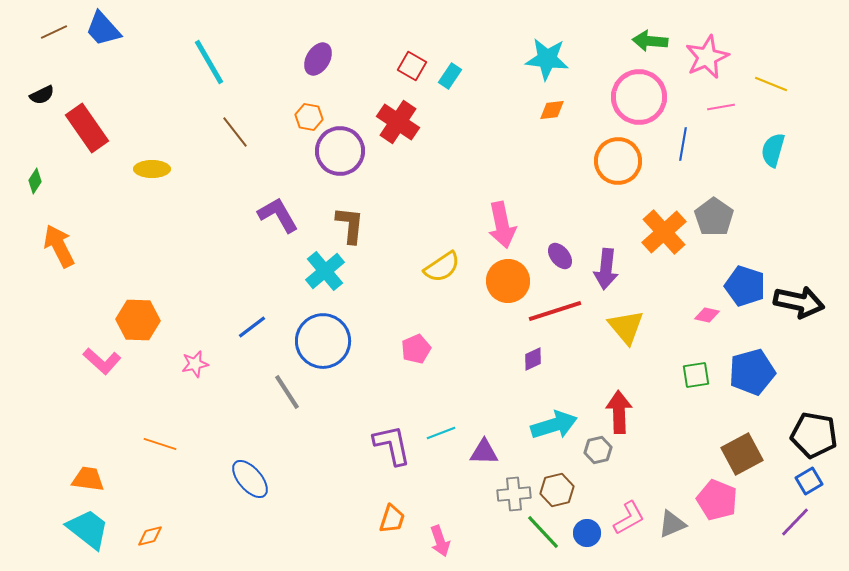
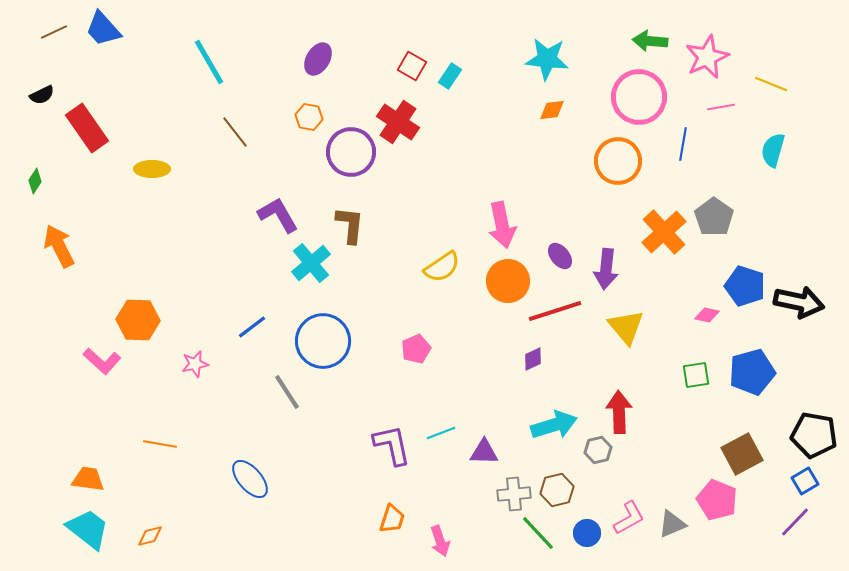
purple circle at (340, 151): moved 11 px right, 1 px down
cyan cross at (325, 271): moved 14 px left, 8 px up
orange line at (160, 444): rotated 8 degrees counterclockwise
blue square at (809, 481): moved 4 px left
green line at (543, 532): moved 5 px left, 1 px down
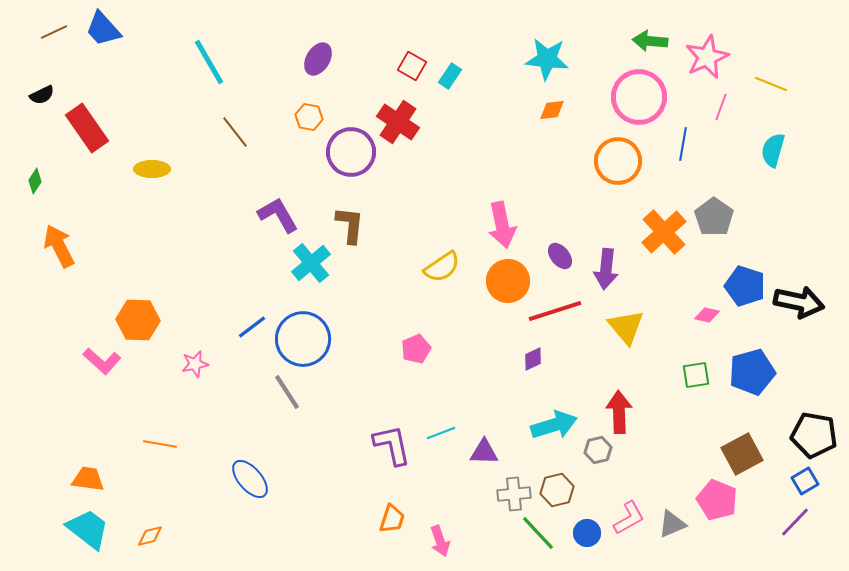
pink line at (721, 107): rotated 60 degrees counterclockwise
blue circle at (323, 341): moved 20 px left, 2 px up
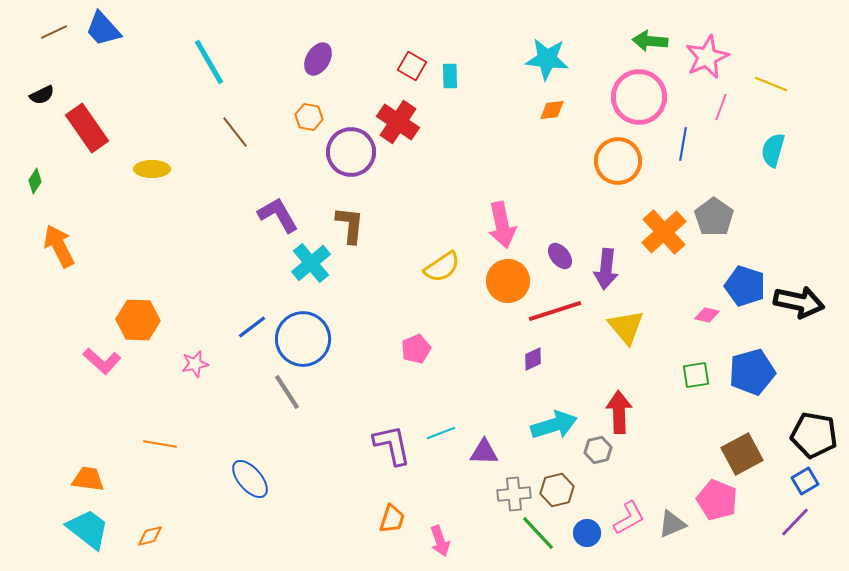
cyan rectangle at (450, 76): rotated 35 degrees counterclockwise
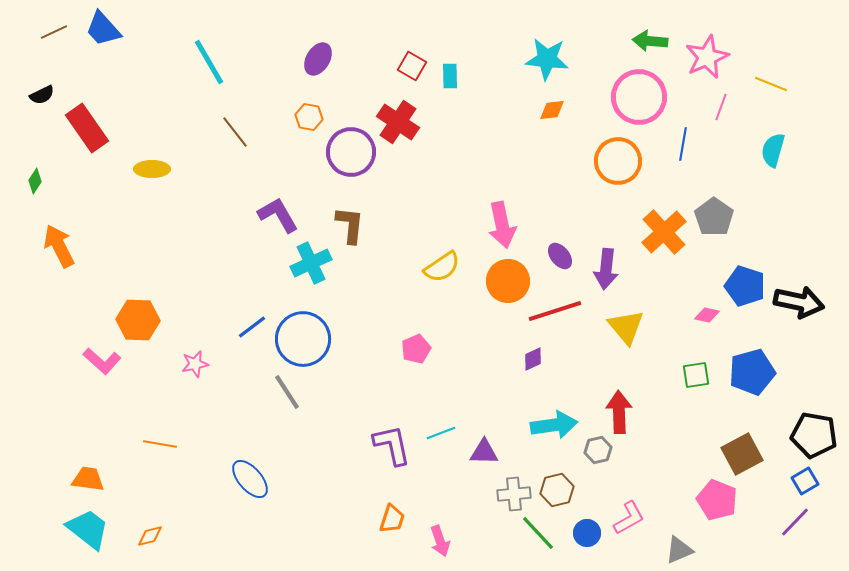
cyan cross at (311, 263): rotated 15 degrees clockwise
cyan arrow at (554, 425): rotated 9 degrees clockwise
gray triangle at (672, 524): moved 7 px right, 26 px down
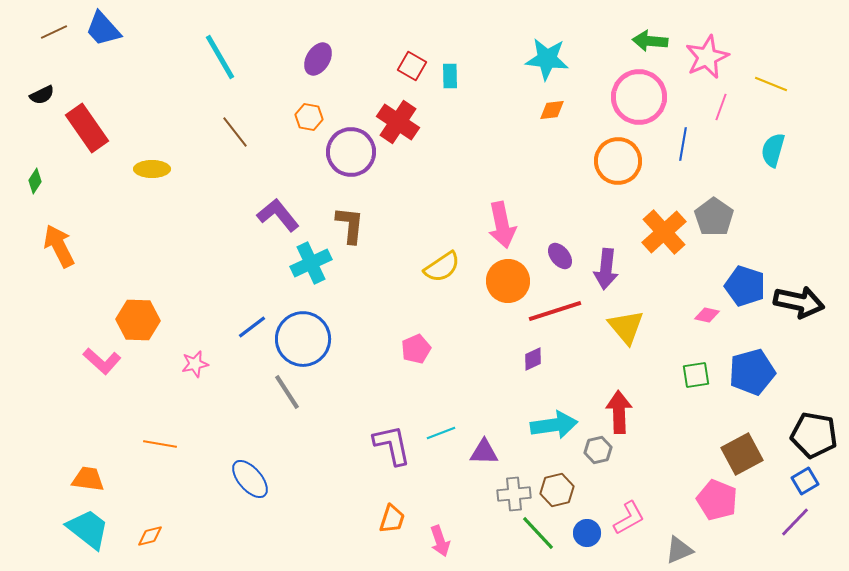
cyan line at (209, 62): moved 11 px right, 5 px up
purple L-shape at (278, 215): rotated 9 degrees counterclockwise
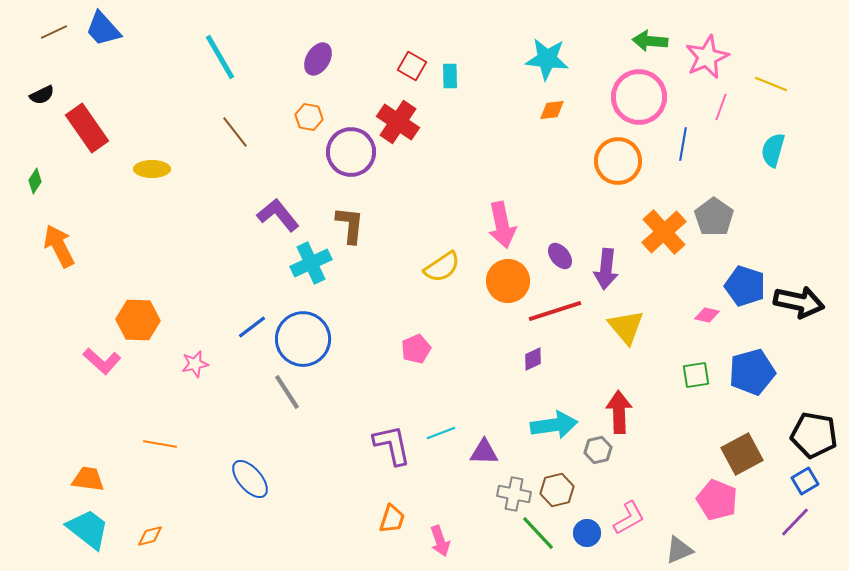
gray cross at (514, 494): rotated 16 degrees clockwise
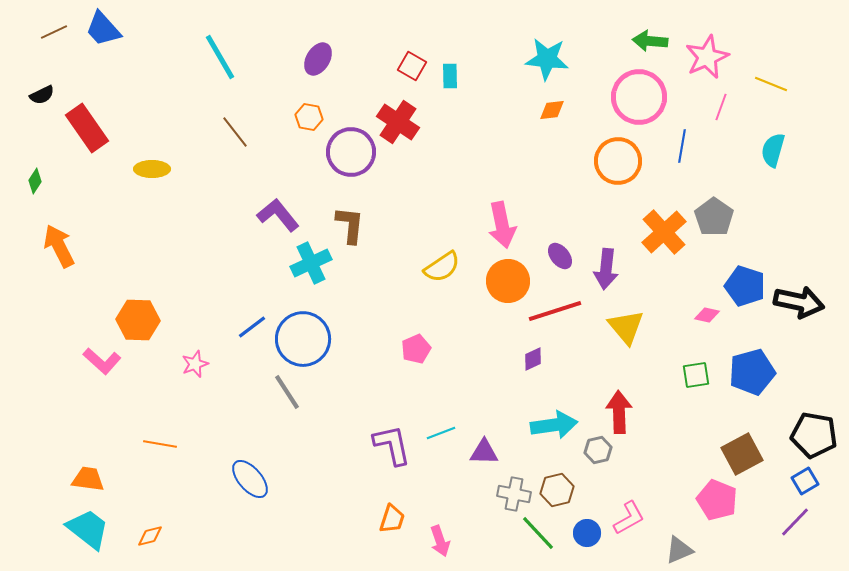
blue line at (683, 144): moved 1 px left, 2 px down
pink star at (195, 364): rotated 8 degrees counterclockwise
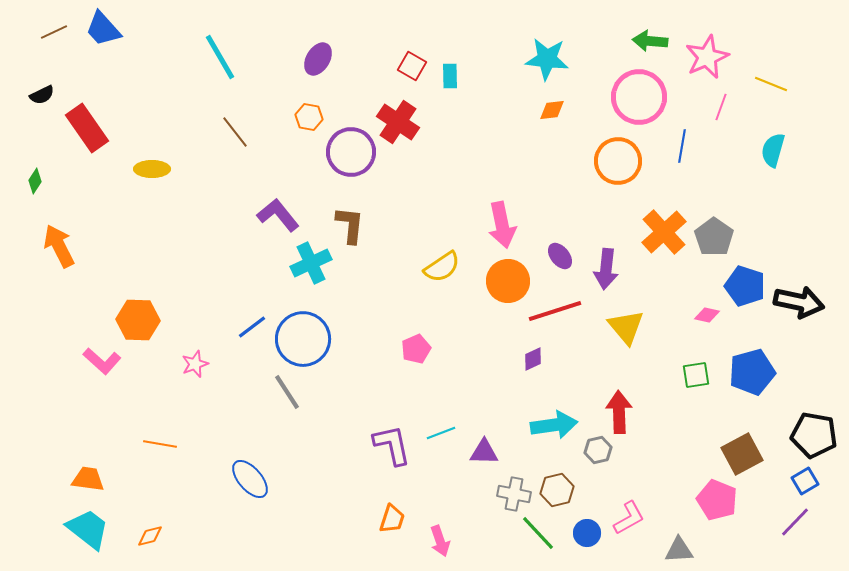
gray pentagon at (714, 217): moved 20 px down
gray triangle at (679, 550): rotated 20 degrees clockwise
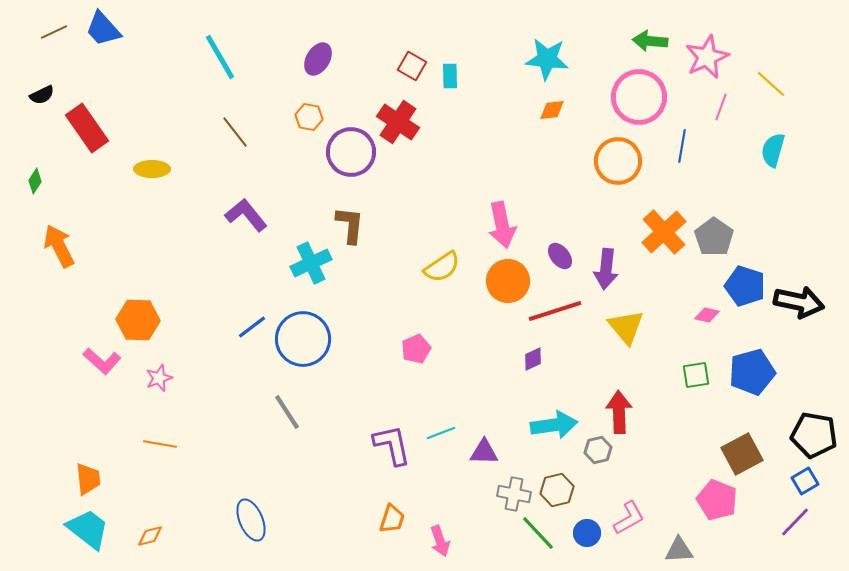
yellow line at (771, 84): rotated 20 degrees clockwise
purple L-shape at (278, 215): moved 32 px left
pink star at (195, 364): moved 36 px left, 14 px down
gray line at (287, 392): moved 20 px down
orange trapezoid at (88, 479): rotated 76 degrees clockwise
blue ellipse at (250, 479): moved 1 px right, 41 px down; rotated 18 degrees clockwise
